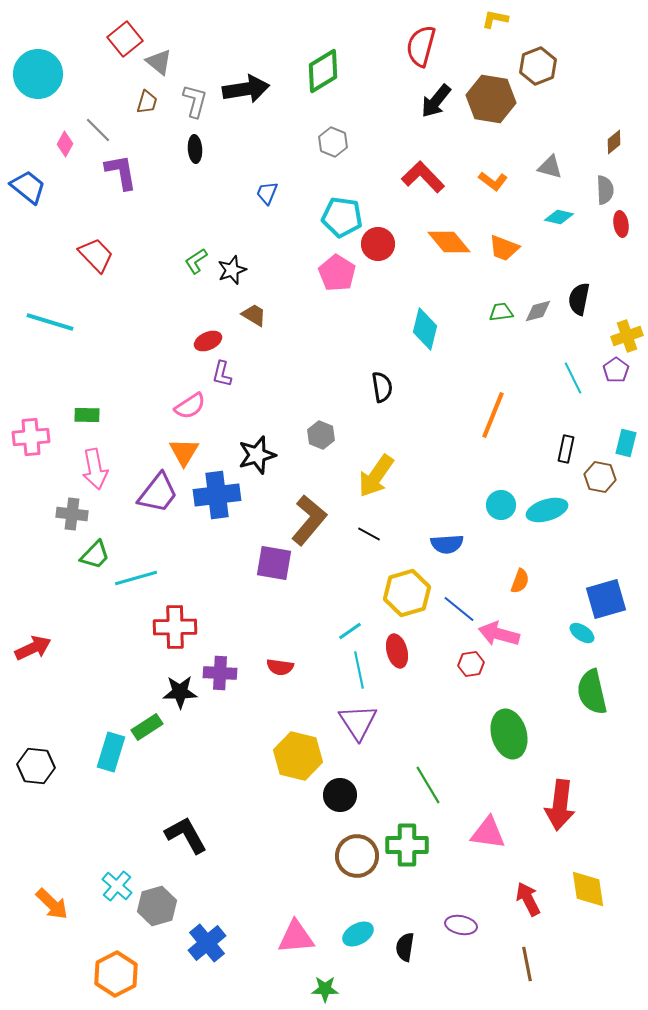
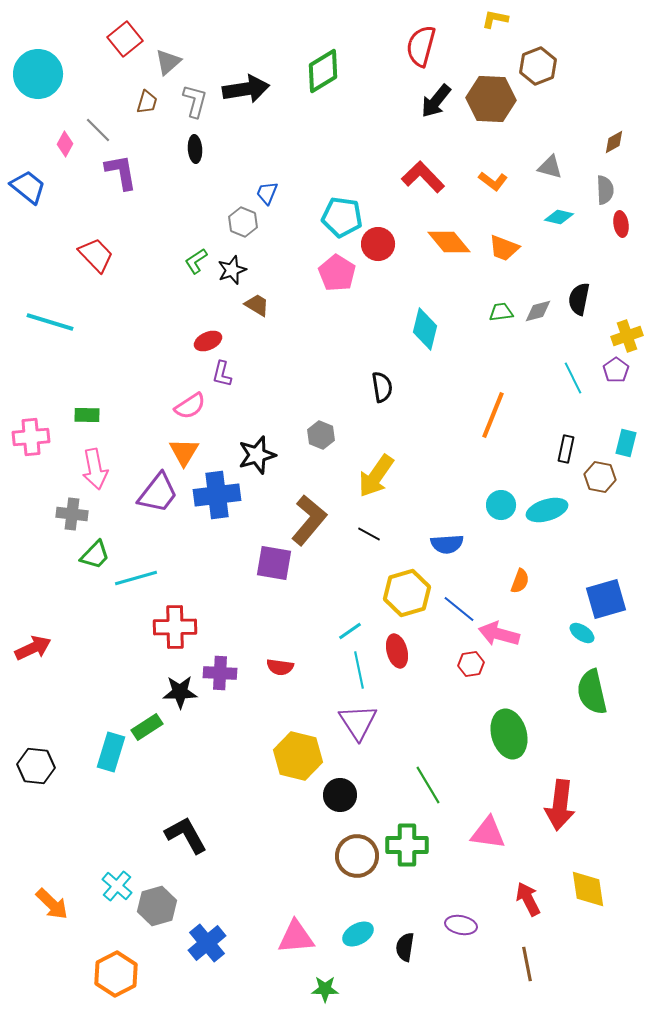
gray triangle at (159, 62): moved 9 px right; rotated 40 degrees clockwise
brown hexagon at (491, 99): rotated 6 degrees counterclockwise
gray hexagon at (333, 142): moved 90 px left, 80 px down
brown diamond at (614, 142): rotated 10 degrees clockwise
brown trapezoid at (254, 315): moved 3 px right, 10 px up
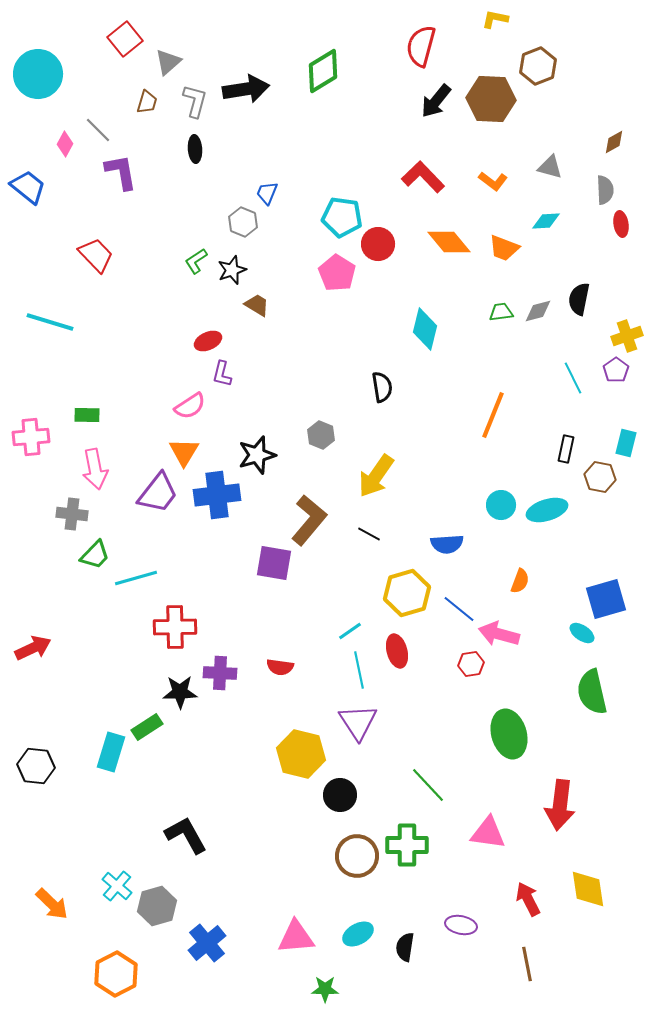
cyan diamond at (559, 217): moved 13 px left, 4 px down; rotated 16 degrees counterclockwise
yellow hexagon at (298, 756): moved 3 px right, 2 px up
green line at (428, 785): rotated 12 degrees counterclockwise
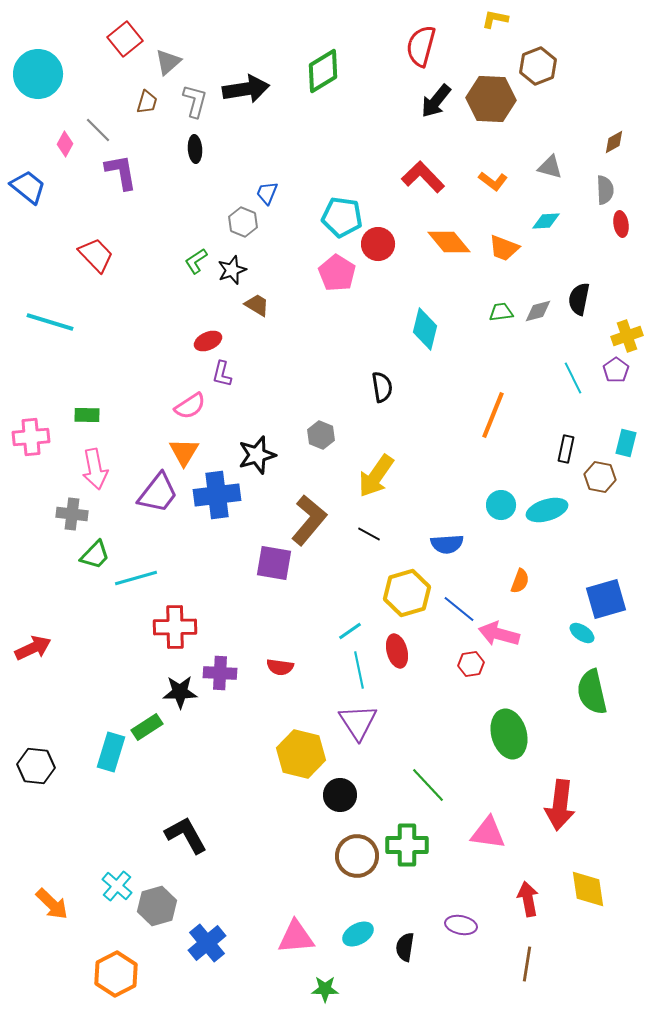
red arrow at (528, 899): rotated 16 degrees clockwise
brown line at (527, 964): rotated 20 degrees clockwise
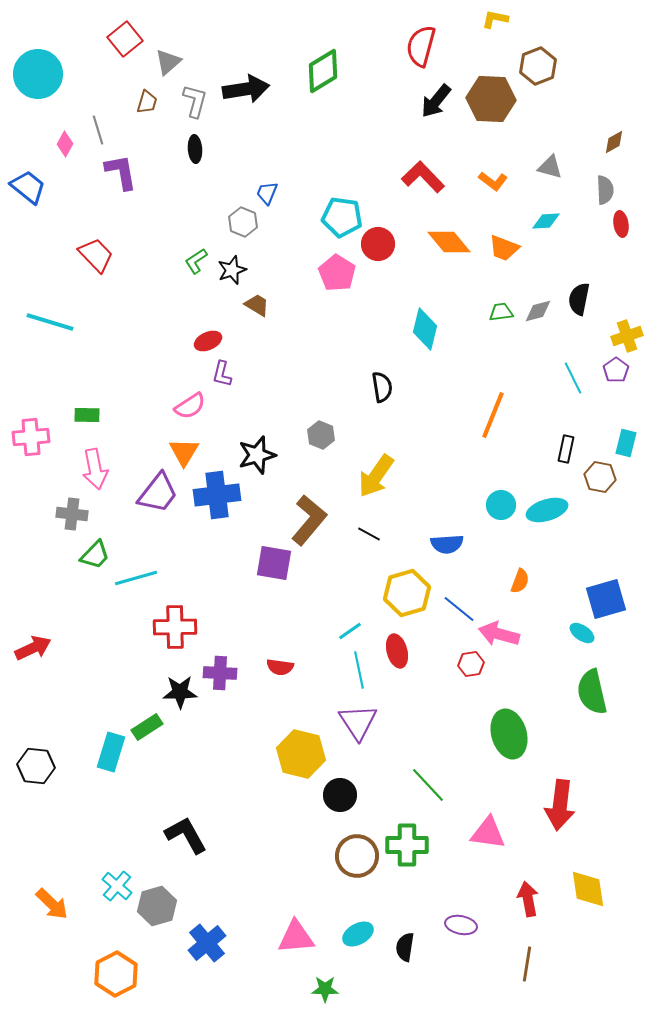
gray line at (98, 130): rotated 28 degrees clockwise
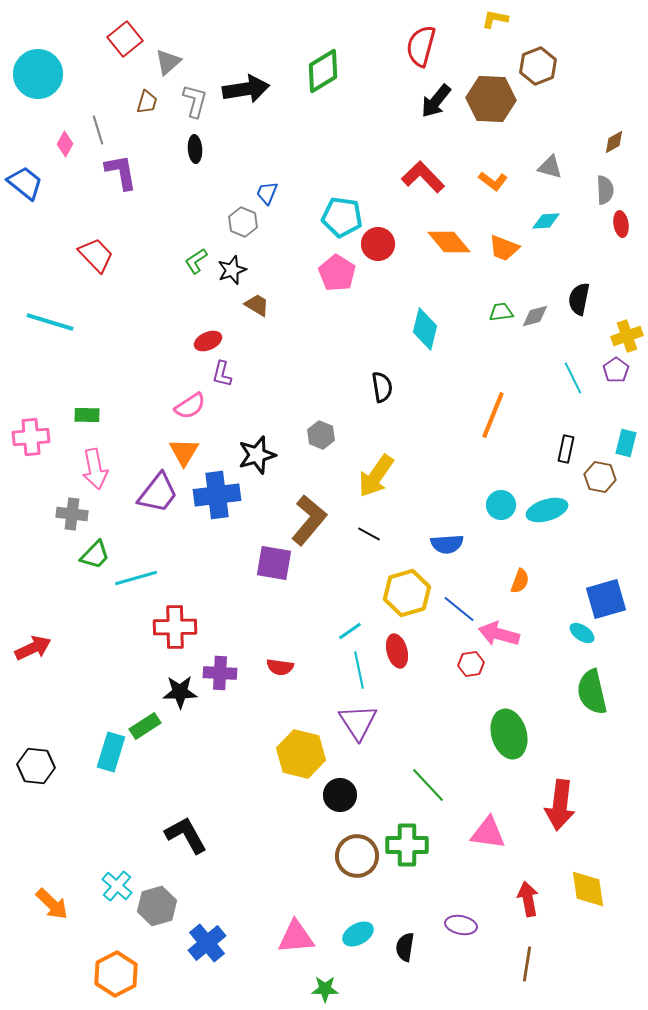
blue trapezoid at (28, 187): moved 3 px left, 4 px up
gray diamond at (538, 311): moved 3 px left, 5 px down
green rectangle at (147, 727): moved 2 px left, 1 px up
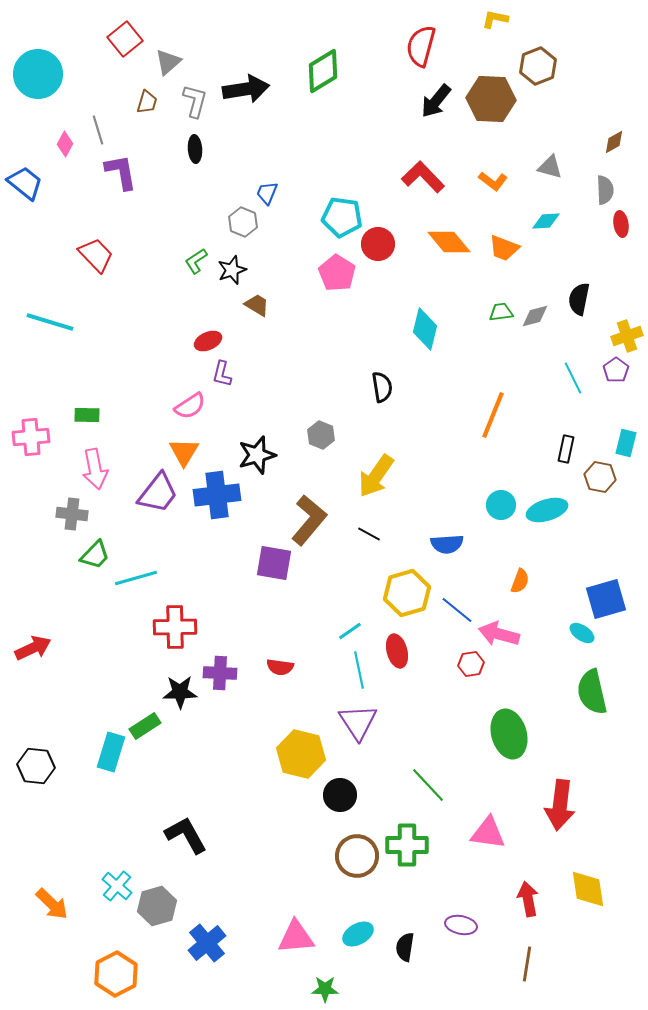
blue line at (459, 609): moved 2 px left, 1 px down
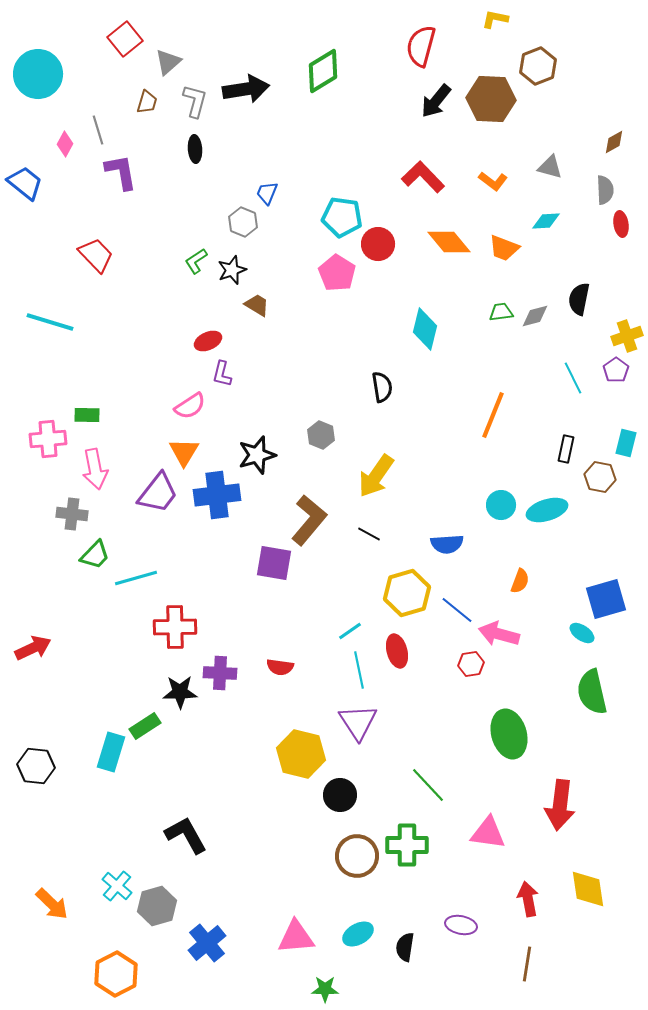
pink cross at (31, 437): moved 17 px right, 2 px down
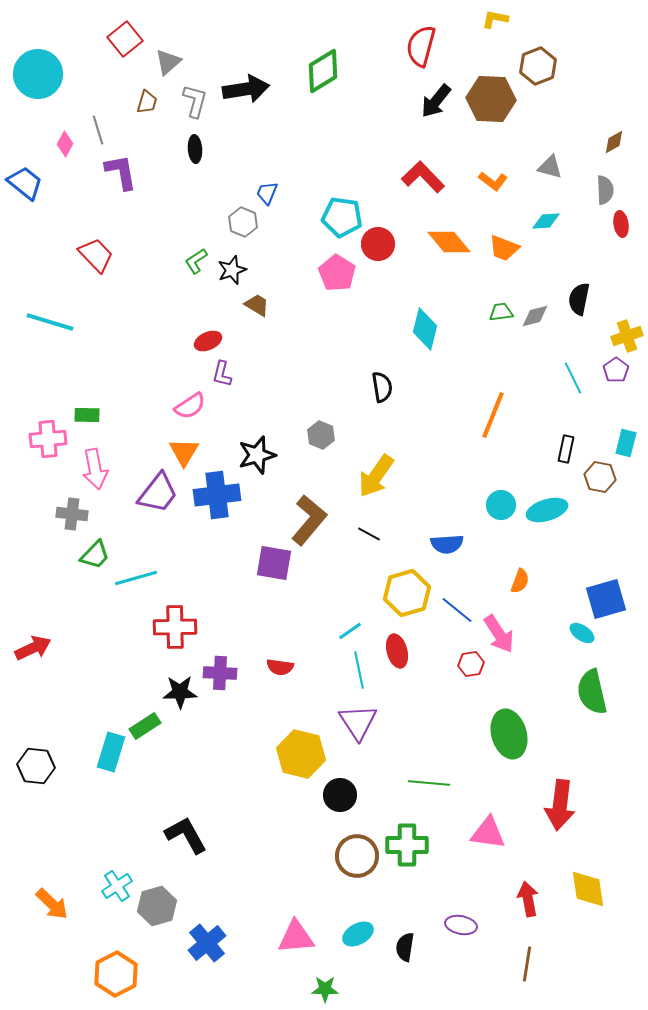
pink arrow at (499, 634): rotated 138 degrees counterclockwise
green line at (428, 785): moved 1 px right, 2 px up; rotated 42 degrees counterclockwise
cyan cross at (117, 886): rotated 16 degrees clockwise
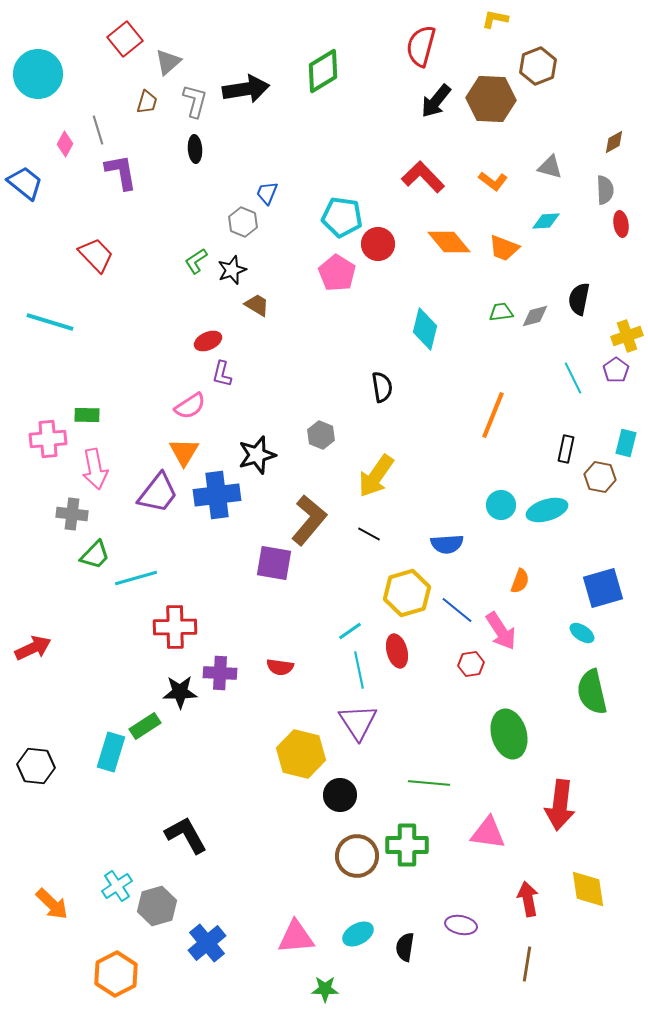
blue square at (606, 599): moved 3 px left, 11 px up
pink arrow at (499, 634): moved 2 px right, 3 px up
